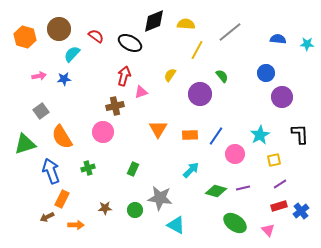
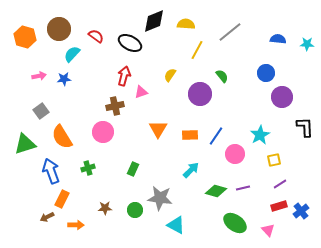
black L-shape at (300, 134): moved 5 px right, 7 px up
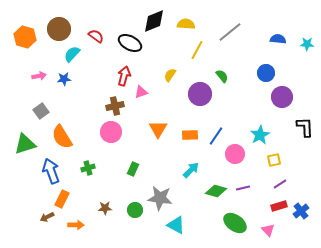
pink circle at (103, 132): moved 8 px right
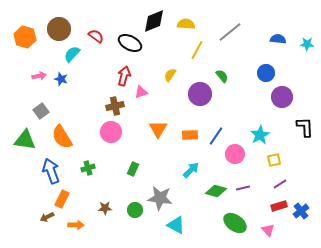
blue star at (64, 79): moved 3 px left; rotated 24 degrees clockwise
green triangle at (25, 144): moved 4 px up; rotated 25 degrees clockwise
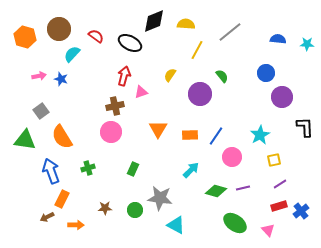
pink circle at (235, 154): moved 3 px left, 3 px down
